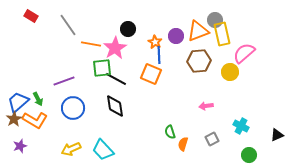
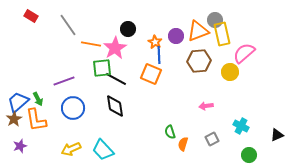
orange L-shape: moved 1 px right; rotated 50 degrees clockwise
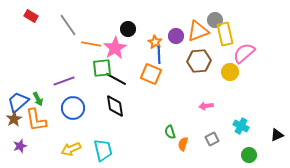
yellow rectangle: moved 3 px right
cyan trapezoid: rotated 150 degrees counterclockwise
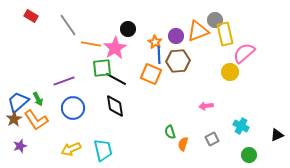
brown hexagon: moved 21 px left
orange L-shape: rotated 25 degrees counterclockwise
